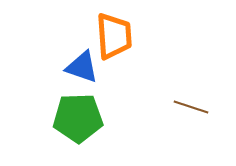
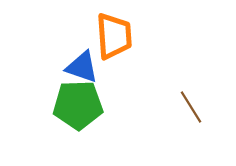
brown line: rotated 40 degrees clockwise
green pentagon: moved 13 px up
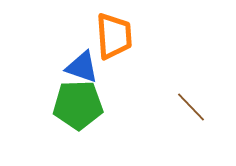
brown line: rotated 12 degrees counterclockwise
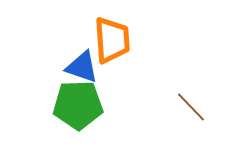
orange trapezoid: moved 2 px left, 4 px down
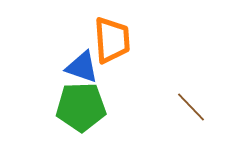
green pentagon: moved 3 px right, 2 px down
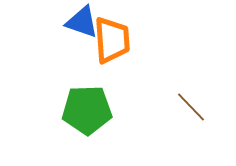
blue triangle: moved 45 px up
green pentagon: moved 6 px right, 3 px down
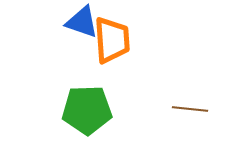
brown line: moved 1 px left, 2 px down; rotated 40 degrees counterclockwise
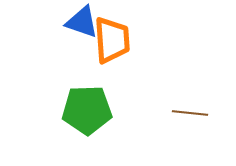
brown line: moved 4 px down
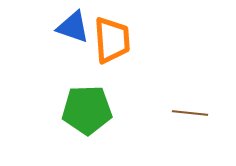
blue triangle: moved 9 px left, 5 px down
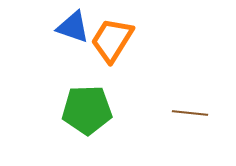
orange trapezoid: rotated 144 degrees counterclockwise
